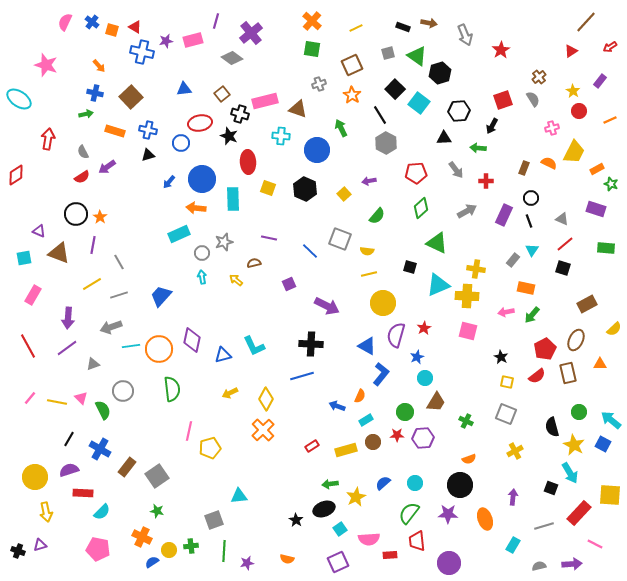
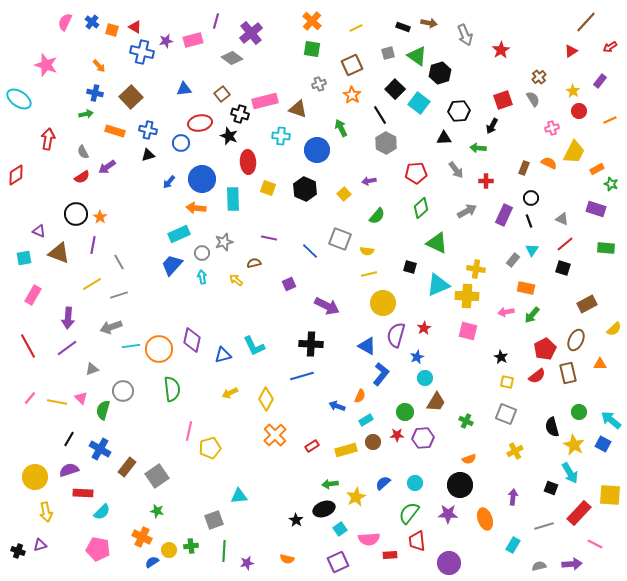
blue trapezoid at (161, 296): moved 11 px right, 31 px up
gray triangle at (93, 364): moved 1 px left, 5 px down
green semicircle at (103, 410): rotated 138 degrees counterclockwise
orange cross at (263, 430): moved 12 px right, 5 px down
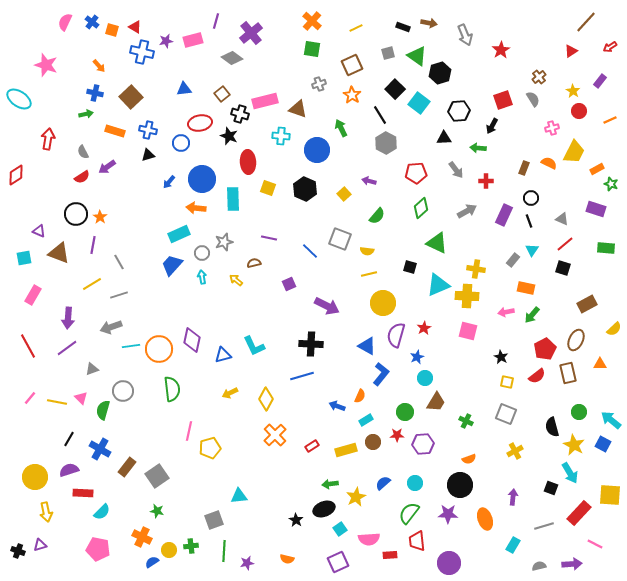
purple arrow at (369, 181): rotated 24 degrees clockwise
purple hexagon at (423, 438): moved 6 px down
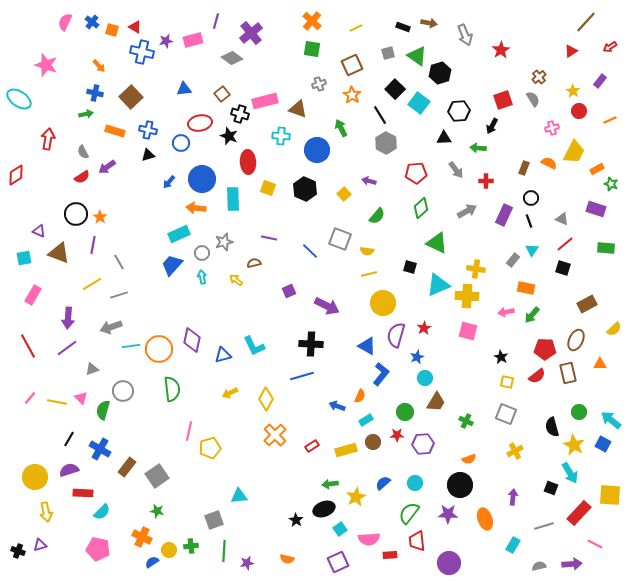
purple square at (289, 284): moved 7 px down
red pentagon at (545, 349): rotated 30 degrees clockwise
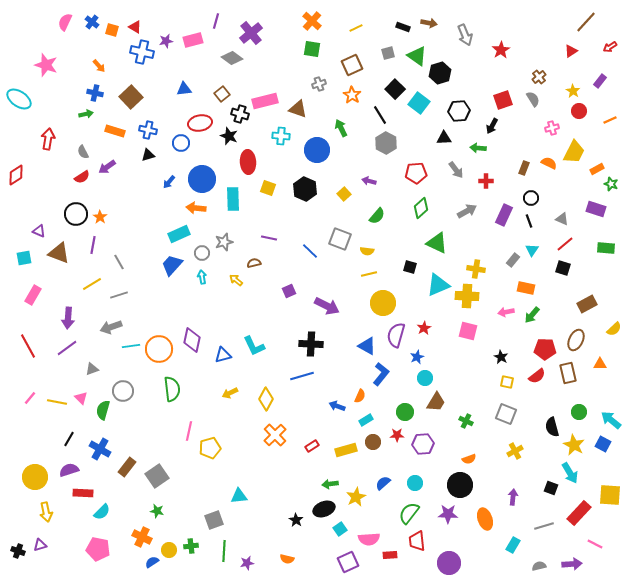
purple square at (338, 562): moved 10 px right
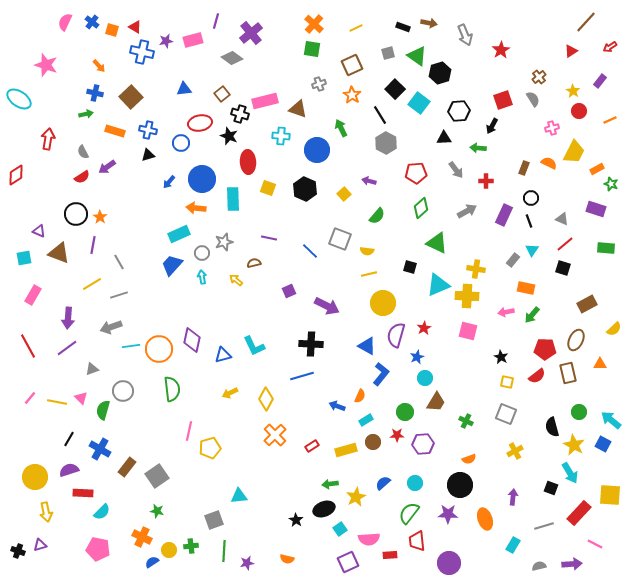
orange cross at (312, 21): moved 2 px right, 3 px down
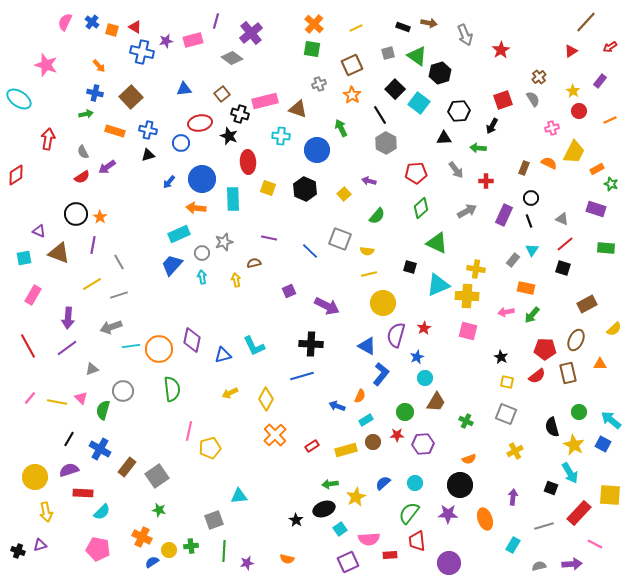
yellow arrow at (236, 280): rotated 40 degrees clockwise
green star at (157, 511): moved 2 px right, 1 px up
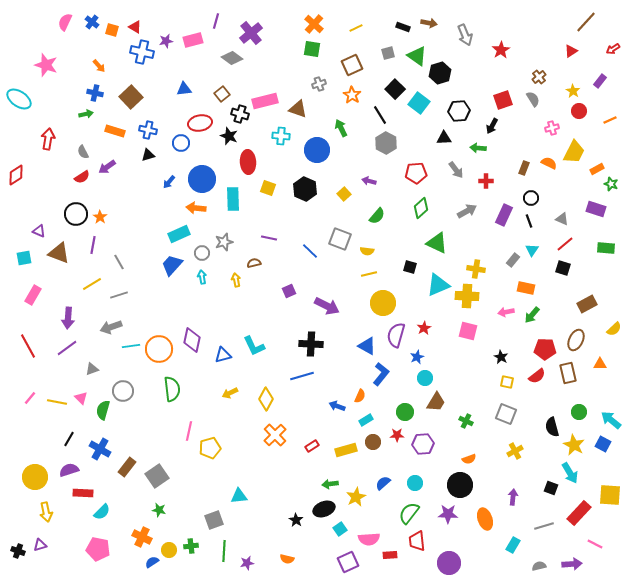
red arrow at (610, 47): moved 3 px right, 2 px down
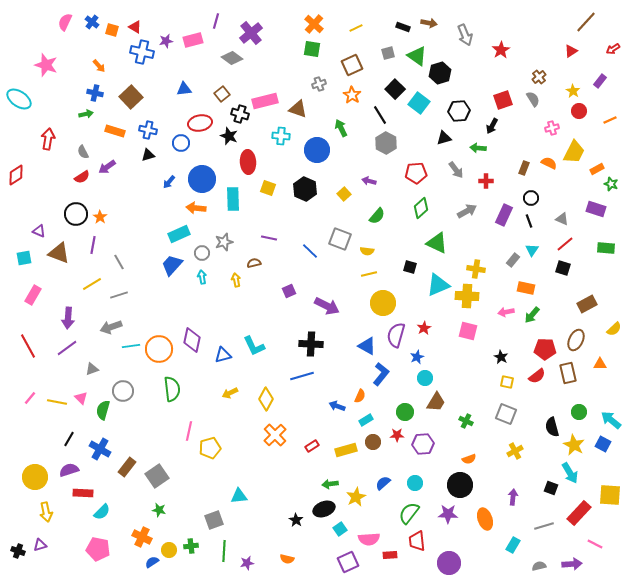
black triangle at (444, 138): rotated 14 degrees counterclockwise
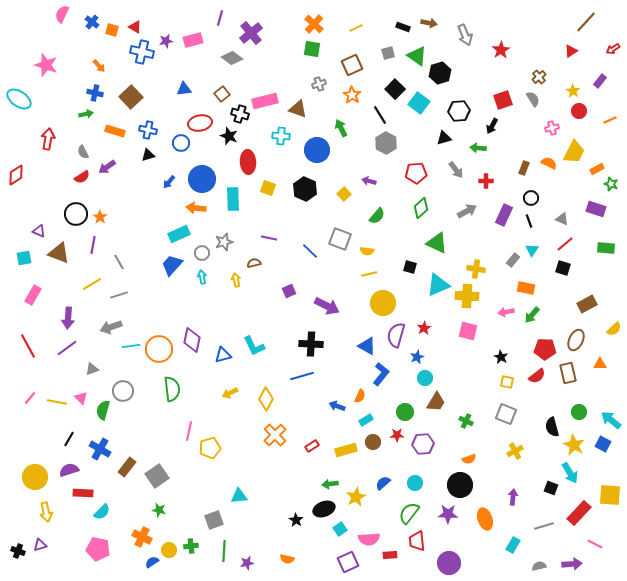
purple line at (216, 21): moved 4 px right, 3 px up
pink semicircle at (65, 22): moved 3 px left, 8 px up
